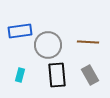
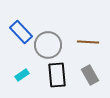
blue rectangle: moved 1 px right, 1 px down; rotated 55 degrees clockwise
cyan rectangle: moved 2 px right; rotated 40 degrees clockwise
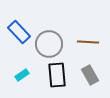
blue rectangle: moved 2 px left
gray circle: moved 1 px right, 1 px up
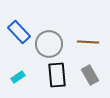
cyan rectangle: moved 4 px left, 2 px down
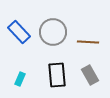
gray circle: moved 4 px right, 12 px up
cyan rectangle: moved 2 px right, 2 px down; rotated 32 degrees counterclockwise
